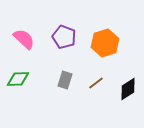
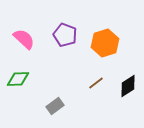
purple pentagon: moved 1 px right, 2 px up
gray rectangle: moved 10 px left, 26 px down; rotated 36 degrees clockwise
black diamond: moved 3 px up
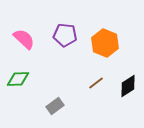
purple pentagon: rotated 15 degrees counterclockwise
orange hexagon: rotated 20 degrees counterclockwise
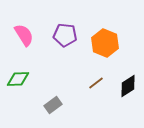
pink semicircle: moved 4 px up; rotated 15 degrees clockwise
gray rectangle: moved 2 px left, 1 px up
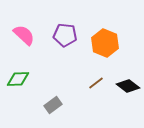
pink semicircle: rotated 15 degrees counterclockwise
black diamond: rotated 70 degrees clockwise
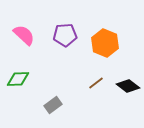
purple pentagon: rotated 10 degrees counterclockwise
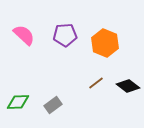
green diamond: moved 23 px down
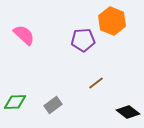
purple pentagon: moved 18 px right, 5 px down
orange hexagon: moved 7 px right, 22 px up
black diamond: moved 26 px down
green diamond: moved 3 px left
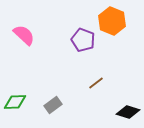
purple pentagon: rotated 25 degrees clockwise
black diamond: rotated 20 degrees counterclockwise
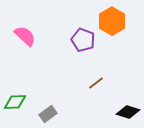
orange hexagon: rotated 8 degrees clockwise
pink semicircle: moved 1 px right, 1 px down
gray rectangle: moved 5 px left, 9 px down
